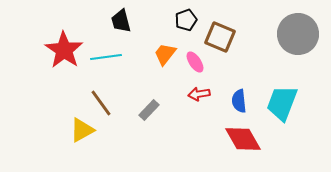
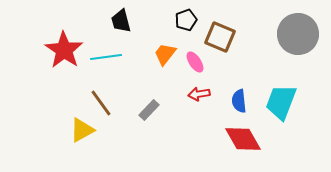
cyan trapezoid: moved 1 px left, 1 px up
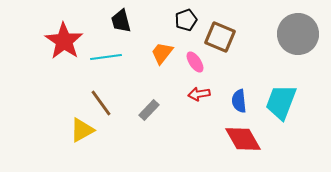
red star: moved 9 px up
orange trapezoid: moved 3 px left, 1 px up
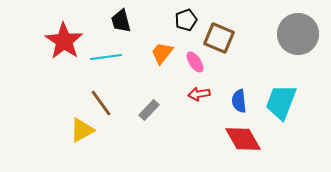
brown square: moved 1 px left, 1 px down
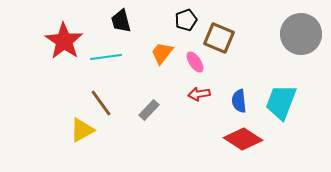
gray circle: moved 3 px right
red diamond: rotated 27 degrees counterclockwise
